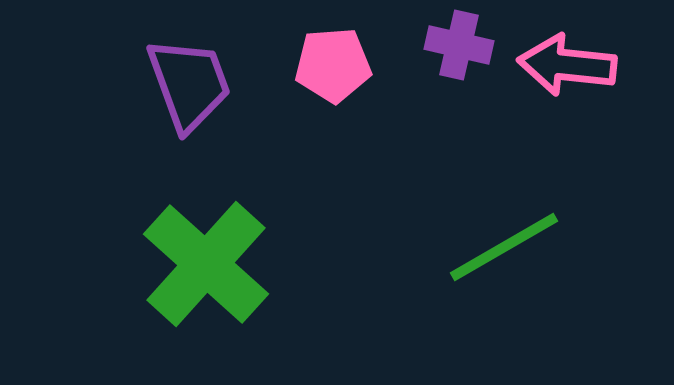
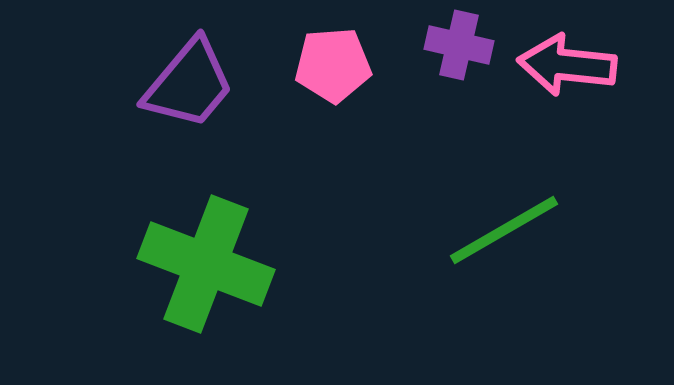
purple trapezoid: rotated 60 degrees clockwise
green line: moved 17 px up
green cross: rotated 21 degrees counterclockwise
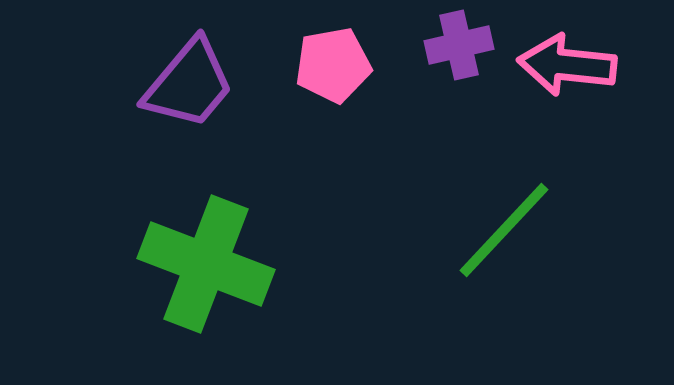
purple cross: rotated 26 degrees counterclockwise
pink pentagon: rotated 6 degrees counterclockwise
green line: rotated 17 degrees counterclockwise
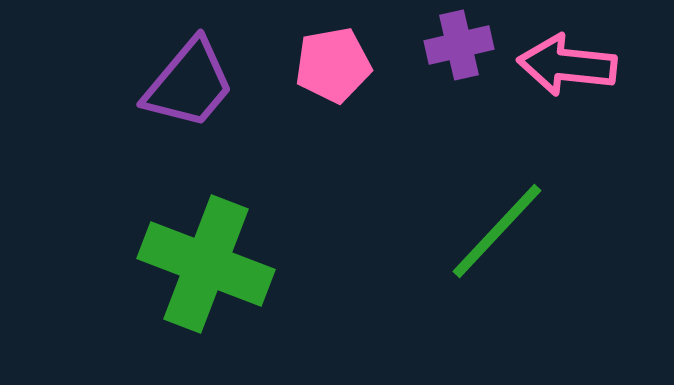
green line: moved 7 px left, 1 px down
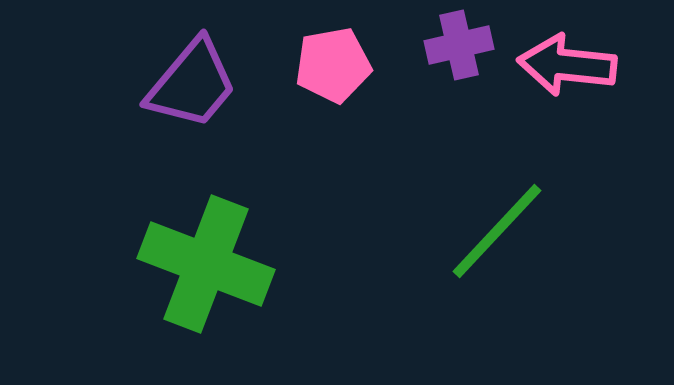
purple trapezoid: moved 3 px right
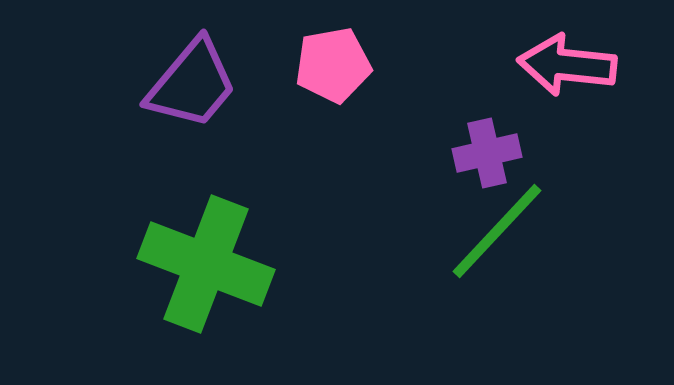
purple cross: moved 28 px right, 108 px down
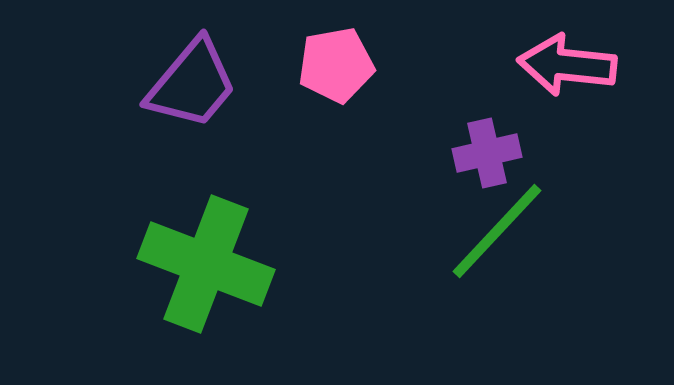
pink pentagon: moved 3 px right
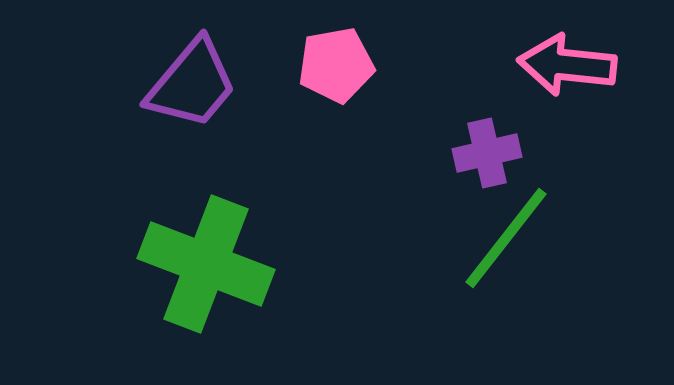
green line: moved 9 px right, 7 px down; rotated 5 degrees counterclockwise
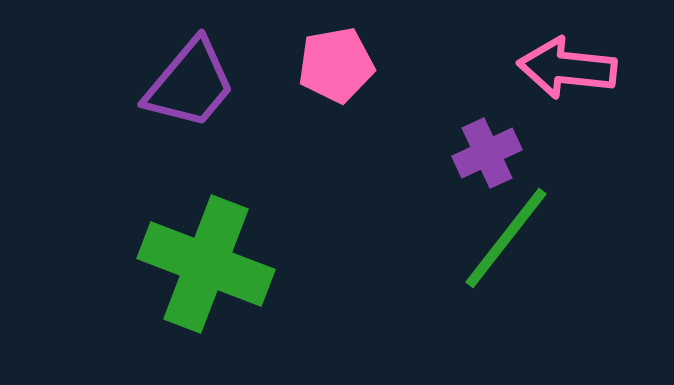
pink arrow: moved 3 px down
purple trapezoid: moved 2 px left
purple cross: rotated 12 degrees counterclockwise
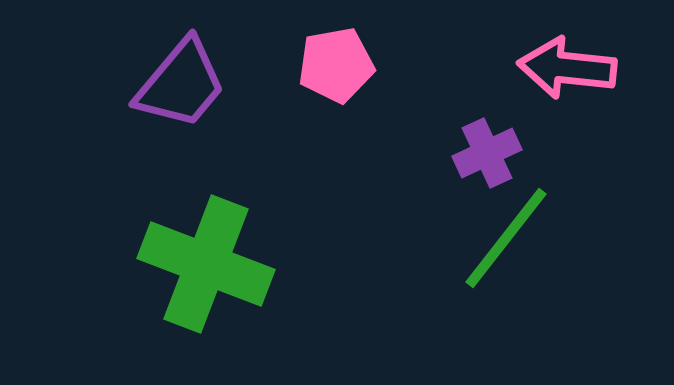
purple trapezoid: moved 9 px left
